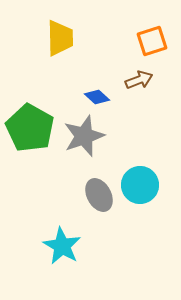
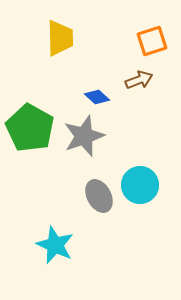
gray ellipse: moved 1 px down
cyan star: moved 7 px left, 1 px up; rotated 6 degrees counterclockwise
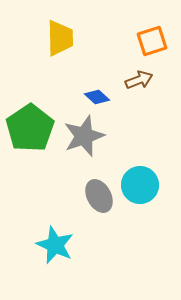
green pentagon: rotated 9 degrees clockwise
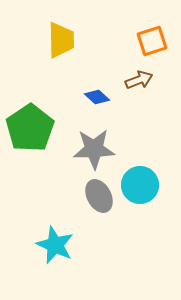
yellow trapezoid: moved 1 px right, 2 px down
gray star: moved 10 px right, 13 px down; rotated 18 degrees clockwise
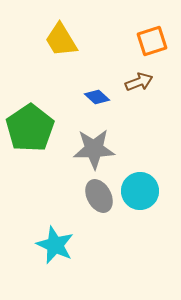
yellow trapezoid: rotated 150 degrees clockwise
brown arrow: moved 2 px down
cyan circle: moved 6 px down
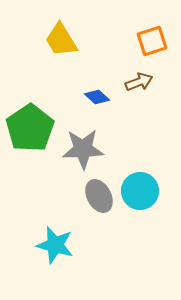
gray star: moved 11 px left
cyan star: rotated 9 degrees counterclockwise
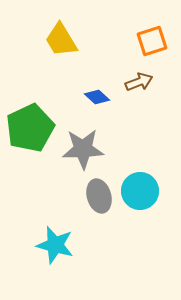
green pentagon: rotated 9 degrees clockwise
gray ellipse: rotated 12 degrees clockwise
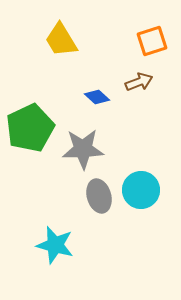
cyan circle: moved 1 px right, 1 px up
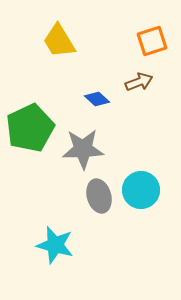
yellow trapezoid: moved 2 px left, 1 px down
blue diamond: moved 2 px down
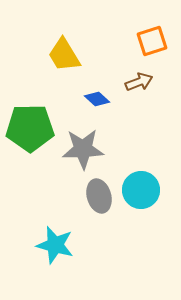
yellow trapezoid: moved 5 px right, 14 px down
green pentagon: rotated 24 degrees clockwise
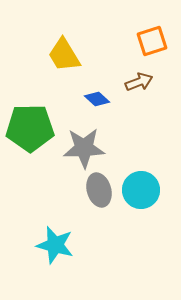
gray star: moved 1 px right, 1 px up
gray ellipse: moved 6 px up
